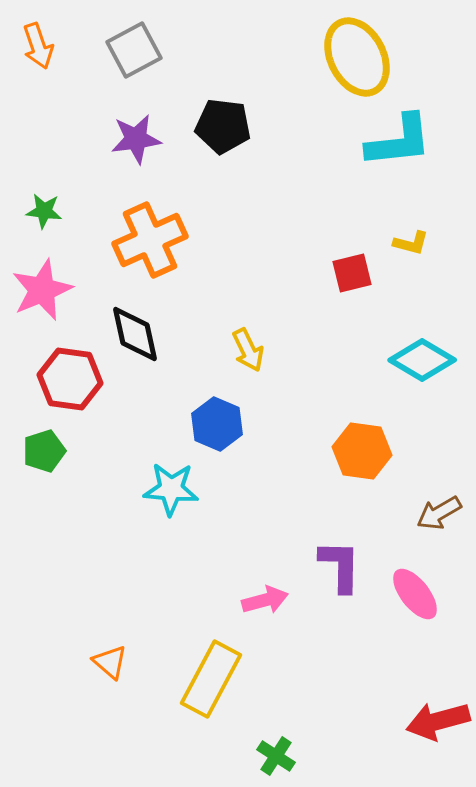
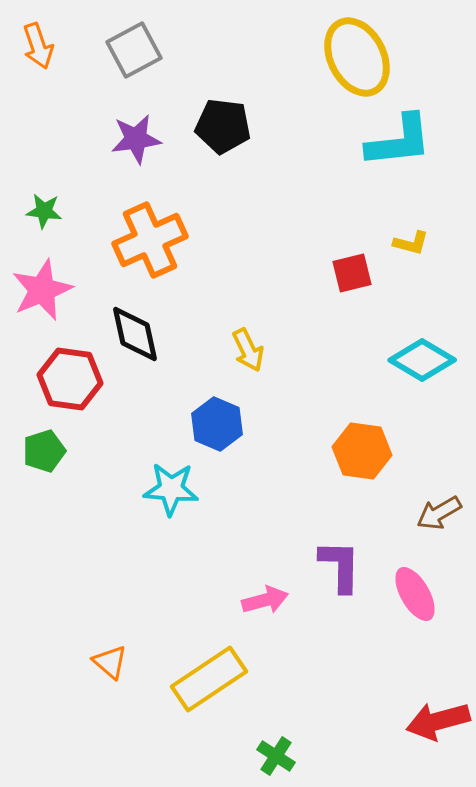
pink ellipse: rotated 8 degrees clockwise
yellow rectangle: moved 2 px left; rotated 28 degrees clockwise
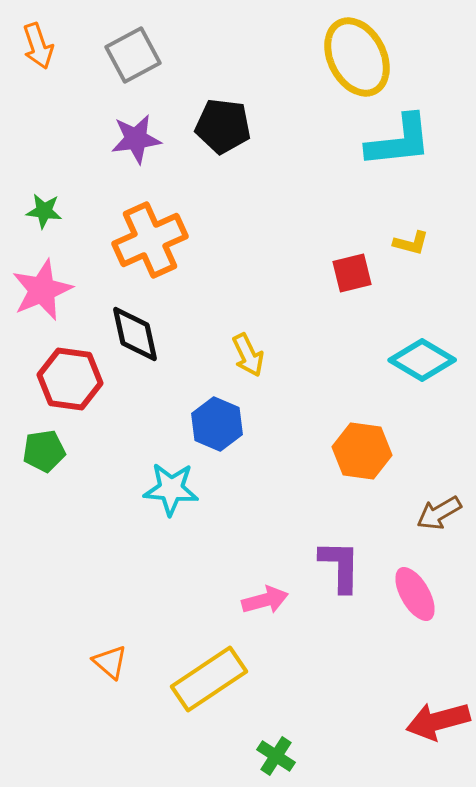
gray square: moved 1 px left, 5 px down
yellow arrow: moved 5 px down
green pentagon: rotated 9 degrees clockwise
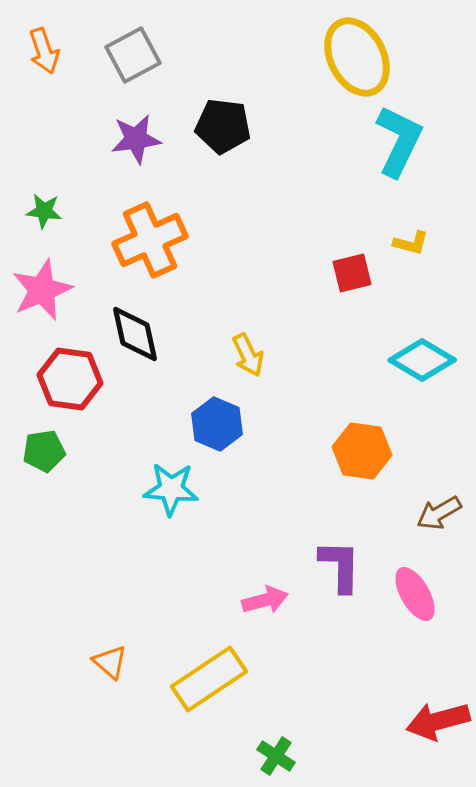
orange arrow: moved 6 px right, 5 px down
cyan L-shape: rotated 58 degrees counterclockwise
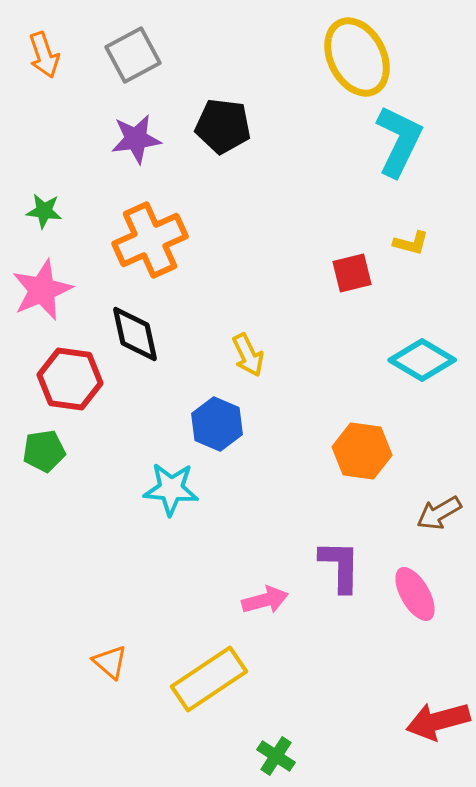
orange arrow: moved 4 px down
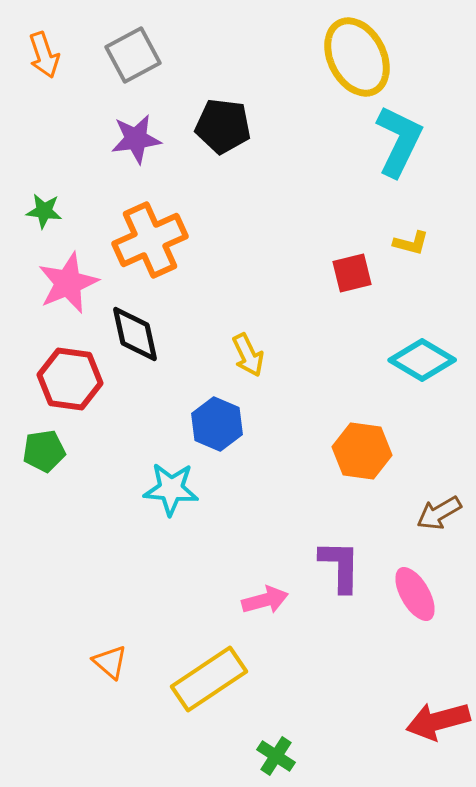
pink star: moved 26 px right, 7 px up
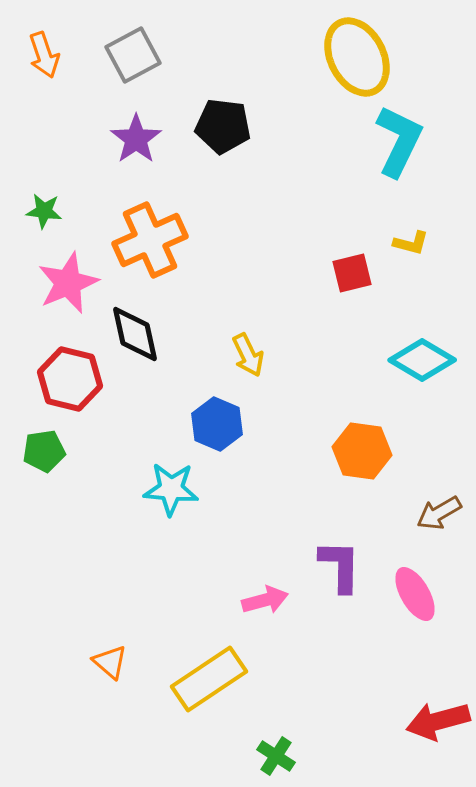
purple star: rotated 27 degrees counterclockwise
red hexagon: rotated 6 degrees clockwise
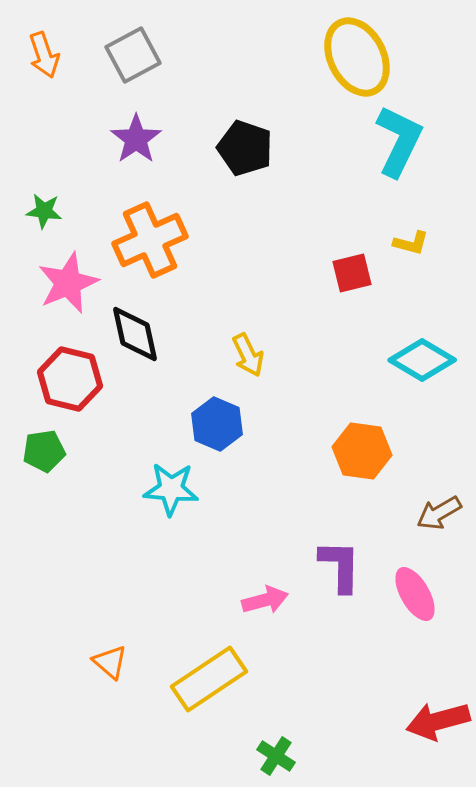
black pentagon: moved 22 px right, 22 px down; rotated 12 degrees clockwise
